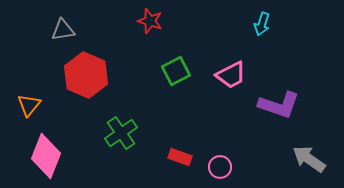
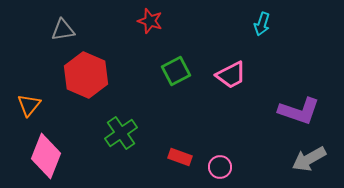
purple L-shape: moved 20 px right, 6 px down
gray arrow: rotated 64 degrees counterclockwise
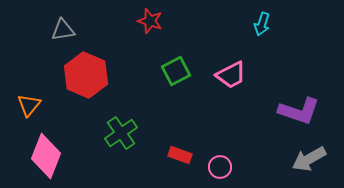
red rectangle: moved 2 px up
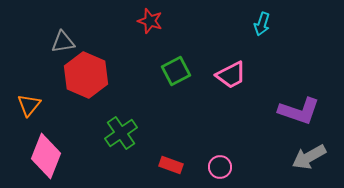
gray triangle: moved 12 px down
red rectangle: moved 9 px left, 10 px down
gray arrow: moved 2 px up
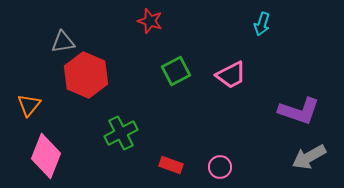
green cross: rotated 8 degrees clockwise
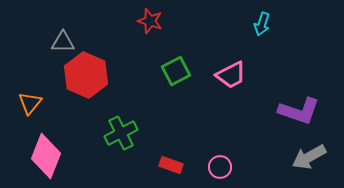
gray triangle: rotated 10 degrees clockwise
orange triangle: moved 1 px right, 2 px up
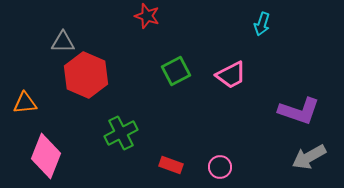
red star: moved 3 px left, 5 px up
orange triangle: moved 5 px left; rotated 45 degrees clockwise
